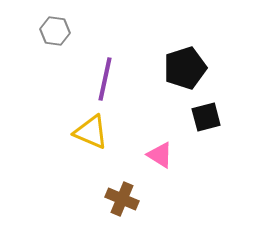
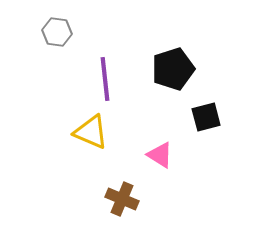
gray hexagon: moved 2 px right, 1 px down
black pentagon: moved 12 px left, 1 px down
purple line: rotated 18 degrees counterclockwise
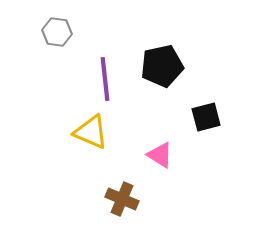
black pentagon: moved 11 px left, 3 px up; rotated 6 degrees clockwise
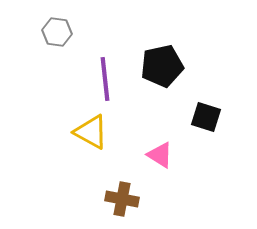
black square: rotated 32 degrees clockwise
yellow triangle: rotated 6 degrees clockwise
brown cross: rotated 12 degrees counterclockwise
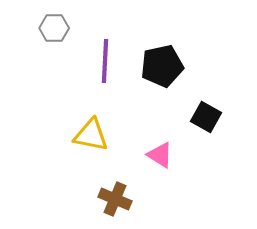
gray hexagon: moved 3 px left, 4 px up; rotated 8 degrees counterclockwise
purple line: moved 18 px up; rotated 9 degrees clockwise
black square: rotated 12 degrees clockwise
yellow triangle: moved 3 px down; rotated 18 degrees counterclockwise
brown cross: moved 7 px left; rotated 12 degrees clockwise
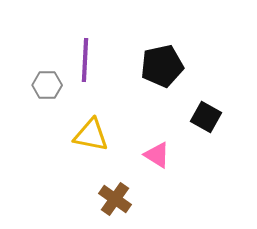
gray hexagon: moved 7 px left, 57 px down
purple line: moved 20 px left, 1 px up
pink triangle: moved 3 px left
brown cross: rotated 12 degrees clockwise
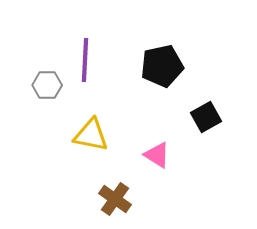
black square: rotated 32 degrees clockwise
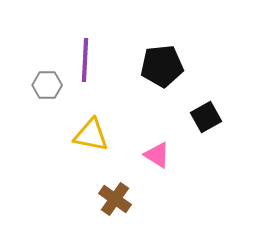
black pentagon: rotated 6 degrees clockwise
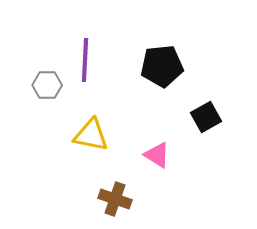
brown cross: rotated 16 degrees counterclockwise
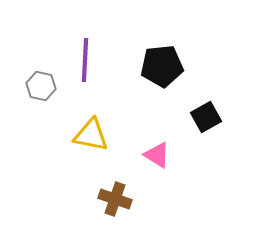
gray hexagon: moved 6 px left, 1 px down; rotated 12 degrees clockwise
